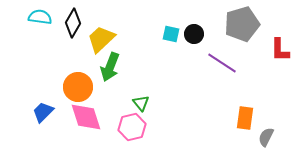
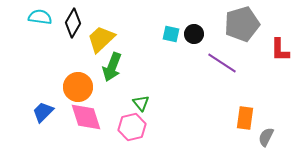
green arrow: moved 2 px right
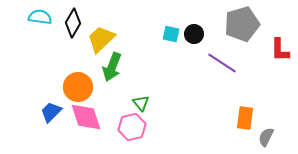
blue trapezoid: moved 8 px right
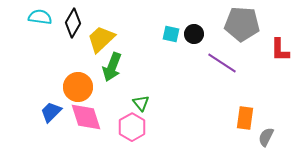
gray pentagon: rotated 20 degrees clockwise
pink hexagon: rotated 16 degrees counterclockwise
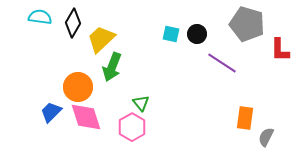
gray pentagon: moved 5 px right; rotated 12 degrees clockwise
black circle: moved 3 px right
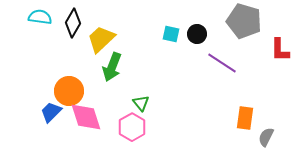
gray pentagon: moved 3 px left, 3 px up
orange circle: moved 9 px left, 4 px down
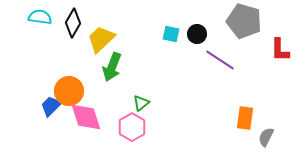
purple line: moved 2 px left, 3 px up
green triangle: rotated 30 degrees clockwise
blue trapezoid: moved 6 px up
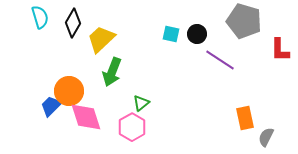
cyan semicircle: rotated 65 degrees clockwise
green arrow: moved 5 px down
orange rectangle: rotated 20 degrees counterclockwise
